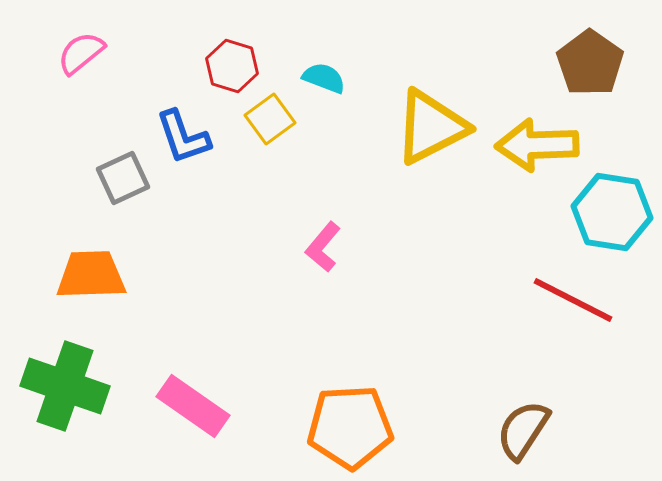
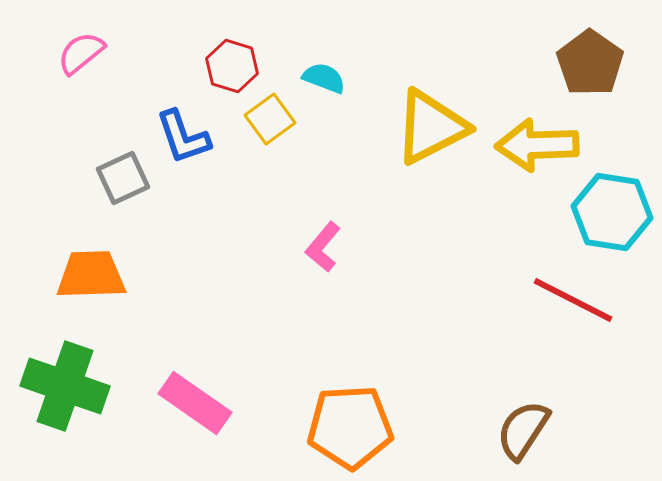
pink rectangle: moved 2 px right, 3 px up
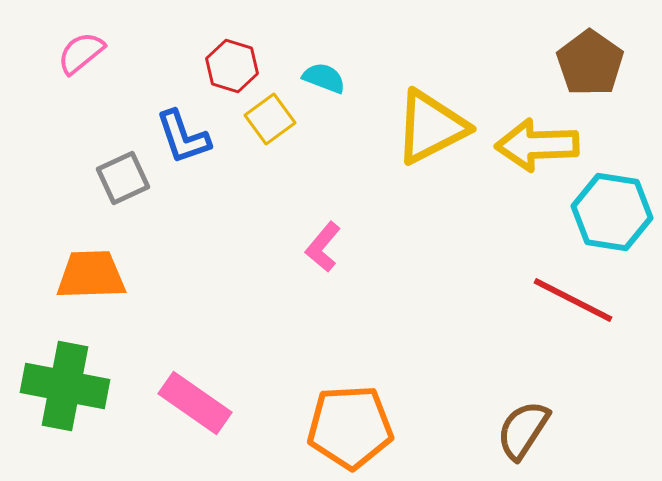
green cross: rotated 8 degrees counterclockwise
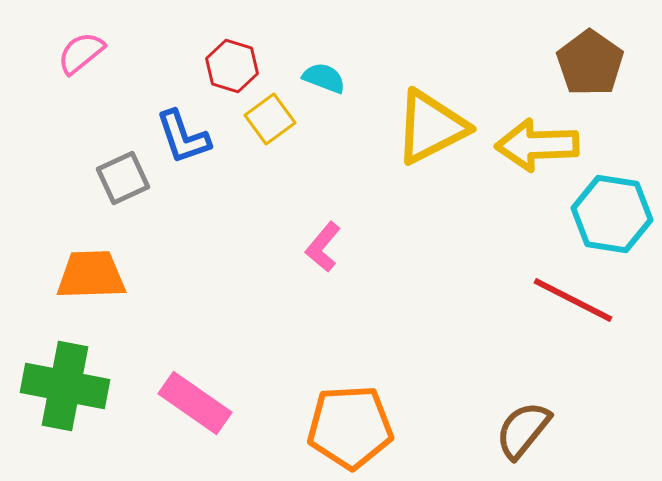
cyan hexagon: moved 2 px down
brown semicircle: rotated 6 degrees clockwise
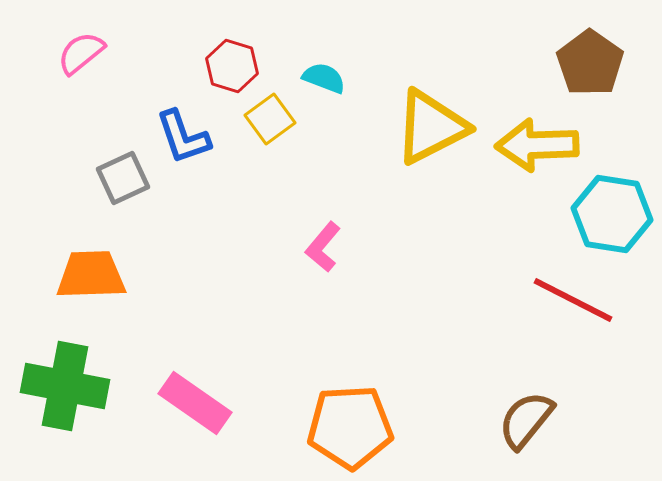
brown semicircle: moved 3 px right, 10 px up
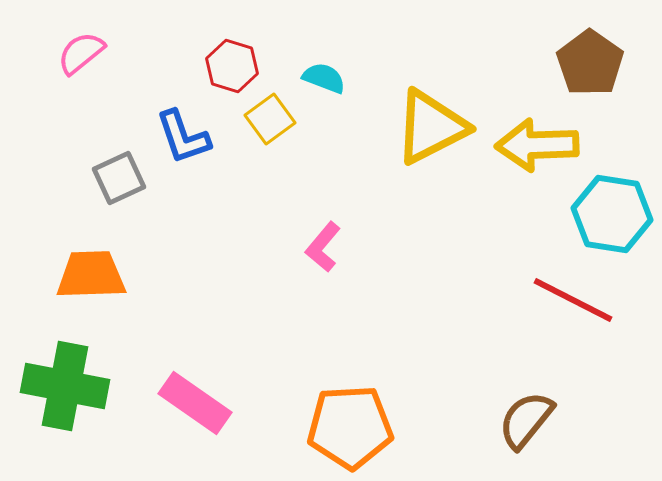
gray square: moved 4 px left
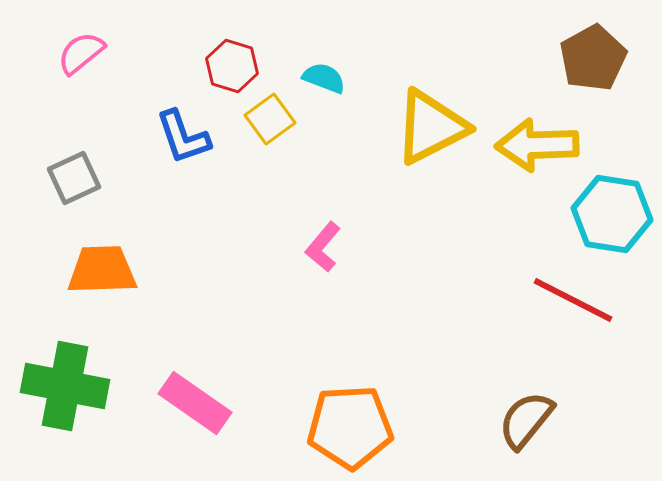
brown pentagon: moved 3 px right, 5 px up; rotated 8 degrees clockwise
gray square: moved 45 px left
orange trapezoid: moved 11 px right, 5 px up
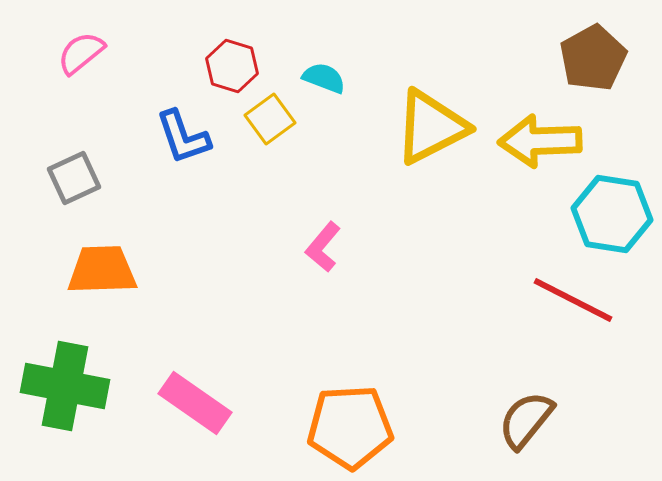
yellow arrow: moved 3 px right, 4 px up
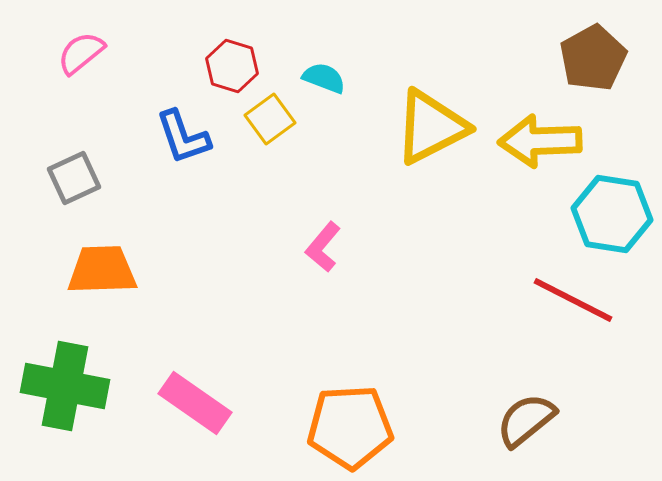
brown semicircle: rotated 12 degrees clockwise
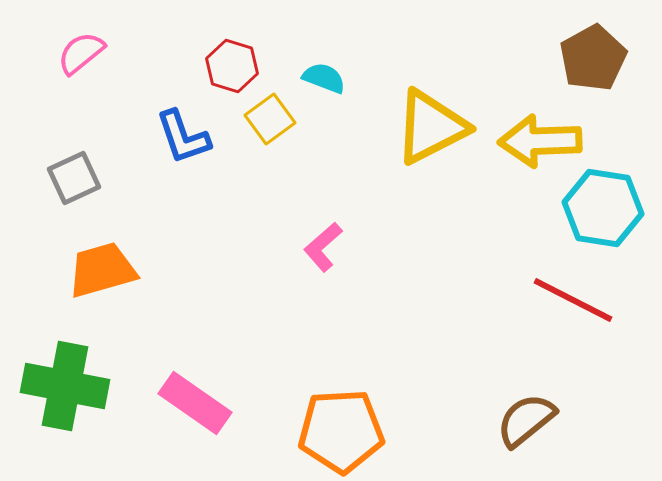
cyan hexagon: moved 9 px left, 6 px up
pink L-shape: rotated 9 degrees clockwise
orange trapezoid: rotated 14 degrees counterclockwise
orange pentagon: moved 9 px left, 4 px down
